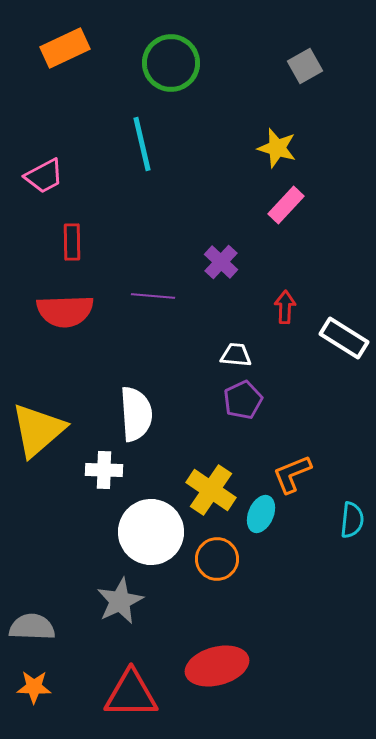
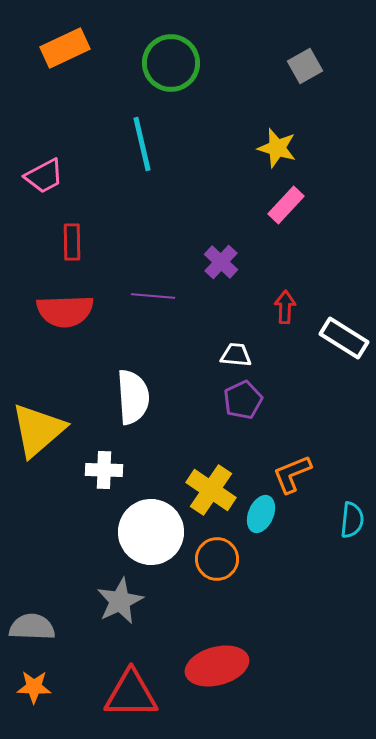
white semicircle: moved 3 px left, 17 px up
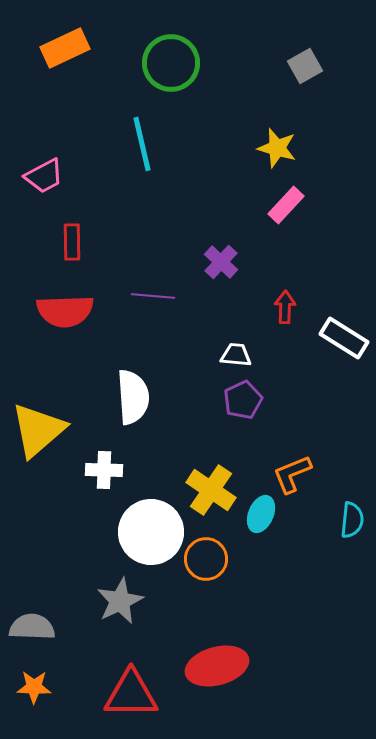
orange circle: moved 11 px left
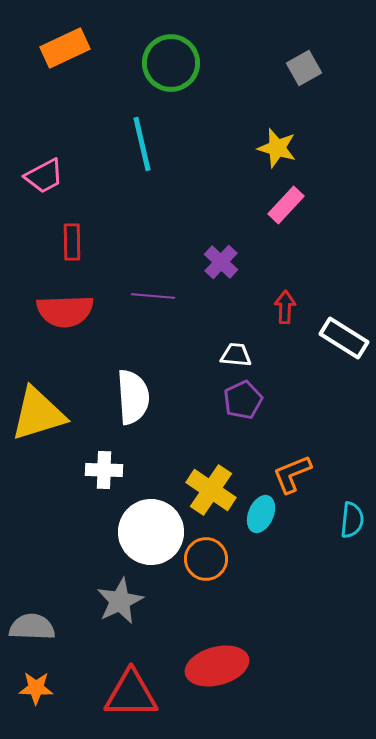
gray square: moved 1 px left, 2 px down
yellow triangle: moved 16 px up; rotated 24 degrees clockwise
orange star: moved 2 px right, 1 px down
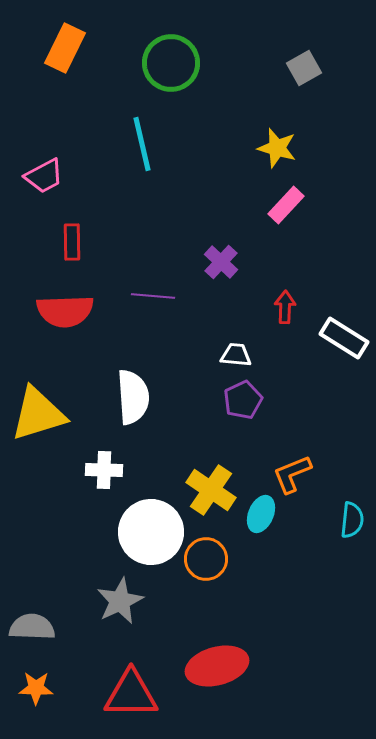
orange rectangle: rotated 39 degrees counterclockwise
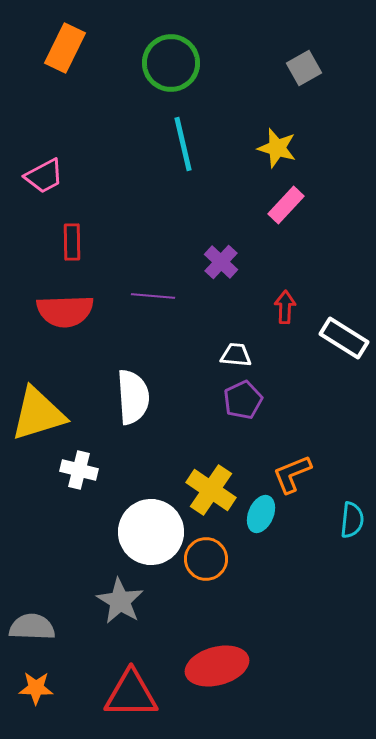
cyan line: moved 41 px right
white cross: moved 25 px left; rotated 12 degrees clockwise
gray star: rotated 15 degrees counterclockwise
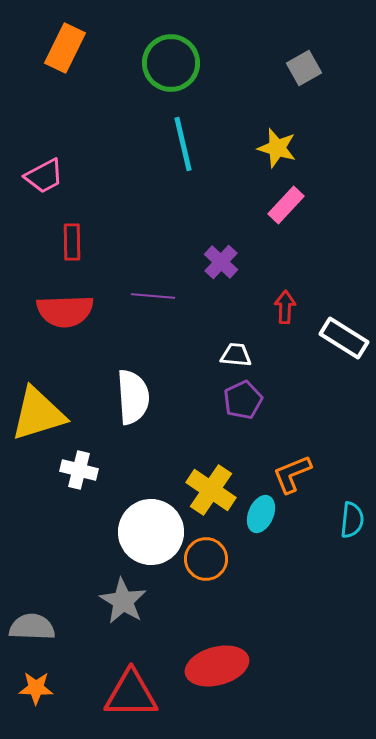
gray star: moved 3 px right
